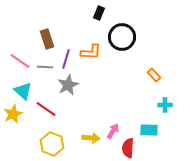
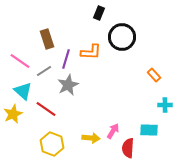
gray line: moved 1 px left, 4 px down; rotated 35 degrees counterclockwise
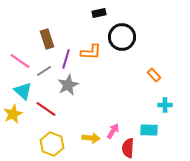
black rectangle: rotated 56 degrees clockwise
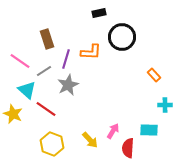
cyan triangle: moved 4 px right, 1 px up
yellow star: rotated 24 degrees counterclockwise
yellow arrow: moved 1 px left, 2 px down; rotated 42 degrees clockwise
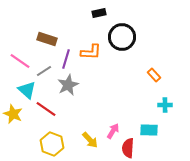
brown rectangle: rotated 54 degrees counterclockwise
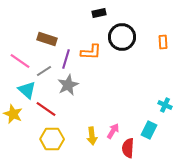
orange rectangle: moved 9 px right, 33 px up; rotated 40 degrees clockwise
cyan cross: rotated 24 degrees clockwise
cyan rectangle: rotated 66 degrees counterclockwise
yellow arrow: moved 2 px right, 4 px up; rotated 36 degrees clockwise
yellow hexagon: moved 5 px up; rotated 20 degrees counterclockwise
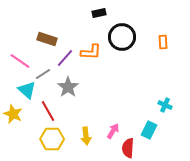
purple line: moved 1 px left, 1 px up; rotated 24 degrees clockwise
gray line: moved 1 px left, 3 px down
gray star: moved 2 px down; rotated 10 degrees counterclockwise
red line: moved 2 px right, 2 px down; rotated 25 degrees clockwise
yellow arrow: moved 6 px left
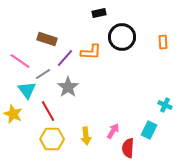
cyan triangle: rotated 12 degrees clockwise
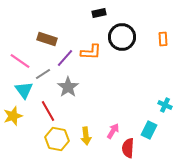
orange rectangle: moved 3 px up
cyan triangle: moved 3 px left
yellow star: moved 2 px down; rotated 30 degrees clockwise
yellow hexagon: moved 5 px right; rotated 10 degrees clockwise
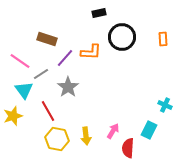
gray line: moved 2 px left
